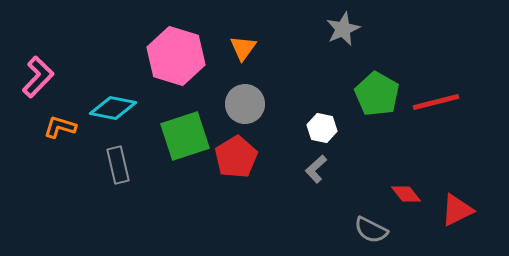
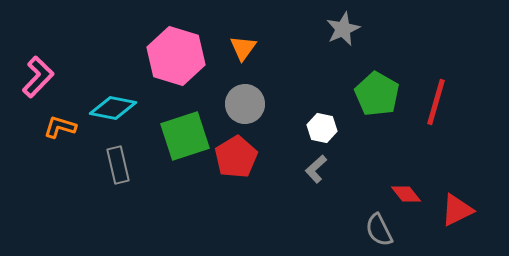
red line: rotated 60 degrees counterclockwise
gray semicircle: moved 8 px right; rotated 36 degrees clockwise
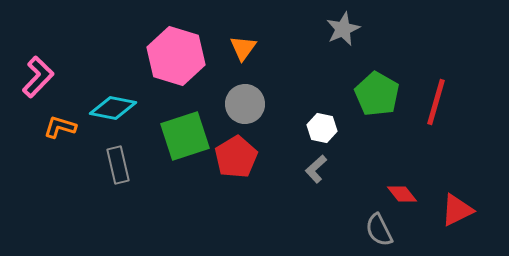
red diamond: moved 4 px left
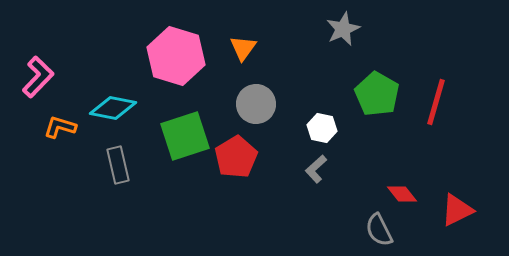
gray circle: moved 11 px right
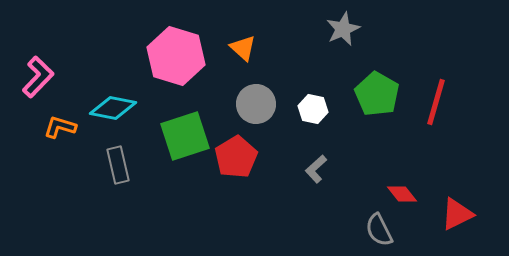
orange triangle: rotated 24 degrees counterclockwise
white hexagon: moved 9 px left, 19 px up
red triangle: moved 4 px down
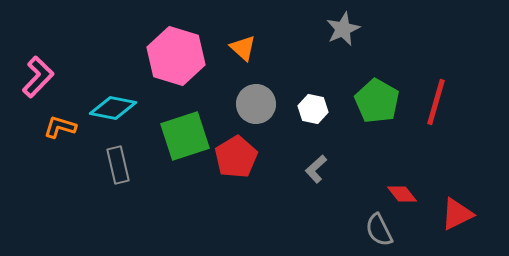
green pentagon: moved 7 px down
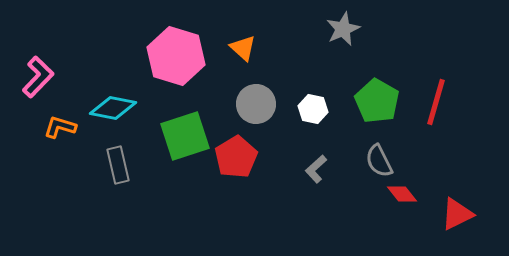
gray semicircle: moved 69 px up
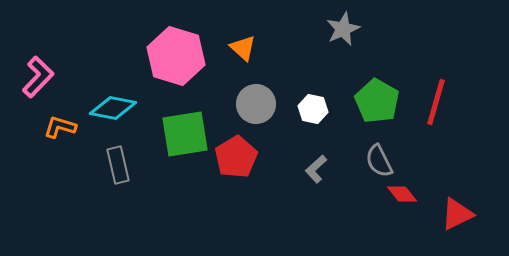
green square: moved 2 px up; rotated 9 degrees clockwise
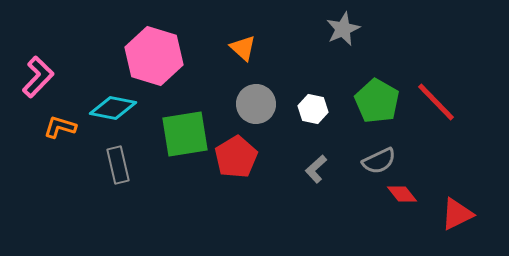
pink hexagon: moved 22 px left
red line: rotated 60 degrees counterclockwise
gray semicircle: rotated 88 degrees counterclockwise
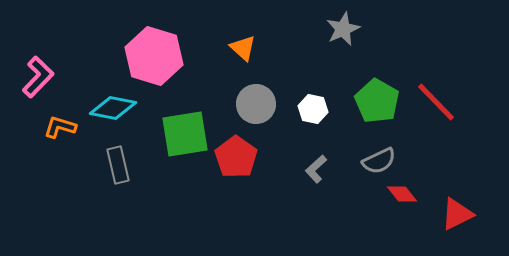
red pentagon: rotated 6 degrees counterclockwise
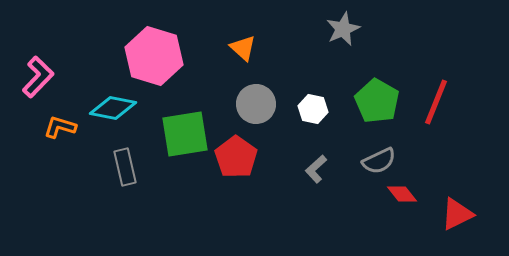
red line: rotated 66 degrees clockwise
gray rectangle: moved 7 px right, 2 px down
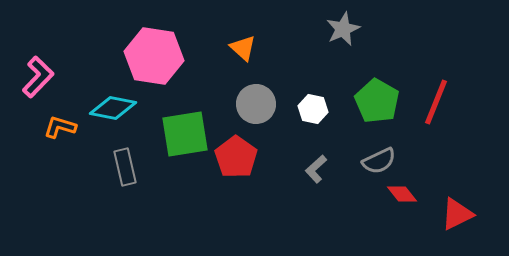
pink hexagon: rotated 8 degrees counterclockwise
